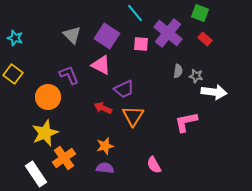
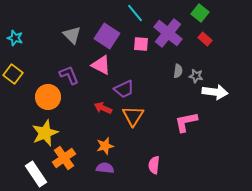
green square: rotated 18 degrees clockwise
white arrow: moved 1 px right
pink semicircle: rotated 36 degrees clockwise
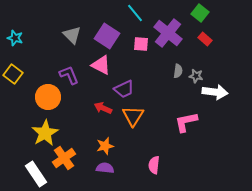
yellow star: rotated 8 degrees counterclockwise
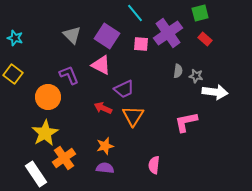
green square: rotated 36 degrees clockwise
purple cross: rotated 16 degrees clockwise
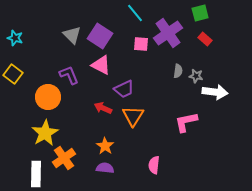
purple square: moved 7 px left
orange star: rotated 24 degrees counterclockwise
white rectangle: rotated 35 degrees clockwise
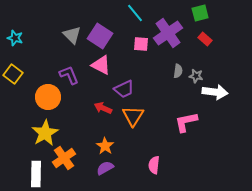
purple semicircle: rotated 36 degrees counterclockwise
